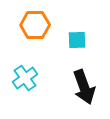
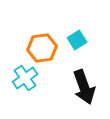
orange hexagon: moved 7 px right, 23 px down; rotated 8 degrees counterclockwise
cyan square: rotated 30 degrees counterclockwise
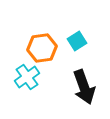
cyan square: moved 1 px down
cyan cross: moved 2 px right, 1 px up
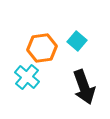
cyan square: rotated 18 degrees counterclockwise
cyan cross: rotated 15 degrees counterclockwise
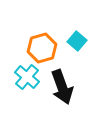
orange hexagon: rotated 8 degrees counterclockwise
black arrow: moved 22 px left
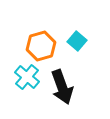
orange hexagon: moved 1 px left, 2 px up
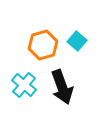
orange hexagon: moved 2 px right, 1 px up
cyan cross: moved 3 px left, 8 px down
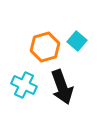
orange hexagon: moved 2 px right, 2 px down
cyan cross: rotated 15 degrees counterclockwise
